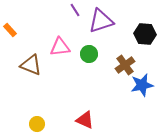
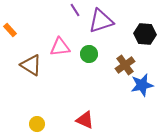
brown triangle: rotated 10 degrees clockwise
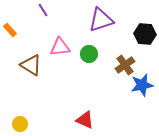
purple line: moved 32 px left
purple triangle: moved 1 px up
yellow circle: moved 17 px left
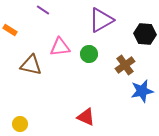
purple line: rotated 24 degrees counterclockwise
purple triangle: rotated 12 degrees counterclockwise
orange rectangle: rotated 16 degrees counterclockwise
brown triangle: rotated 20 degrees counterclockwise
blue star: moved 6 px down
red triangle: moved 1 px right, 3 px up
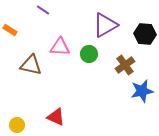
purple triangle: moved 4 px right, 5 px down
pink triangle: rotated 10 degrees clockwise
red triangle: moved 30 px left
yellow circle: moved 3 px left, 1 px down
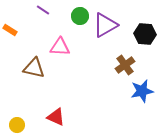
green circle: moved 9 px left, 38 px up
brown triangle: moved 3 px right, 3 px down
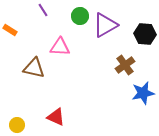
purple line: rotated 24 degrees clockwise
blue star: moved 1 px right, 2 px down
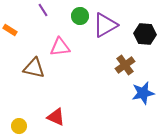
pink triangle: rotated 10 degrees counterclockwise
yellow circle: moved 2 px right, 1 px down
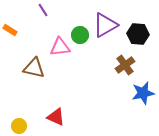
green circle: moved 19 px down
black hexagon: moved 7 px left
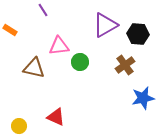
green circle: moved 27 px down
pink triangle: moved 1 px left, 1 px up
blue star: moved 5 px down
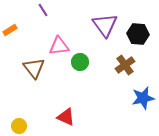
purple triangle: rotated 36 degrees counterclockwise
orange rectangle: rotated 64 degrees counterclockwise
brown triangle: rotated 40 degrees clockwise
red triangle: moved 10 px right
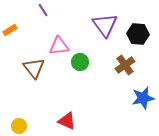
red triangle: moved 1 px right, 4 px down
